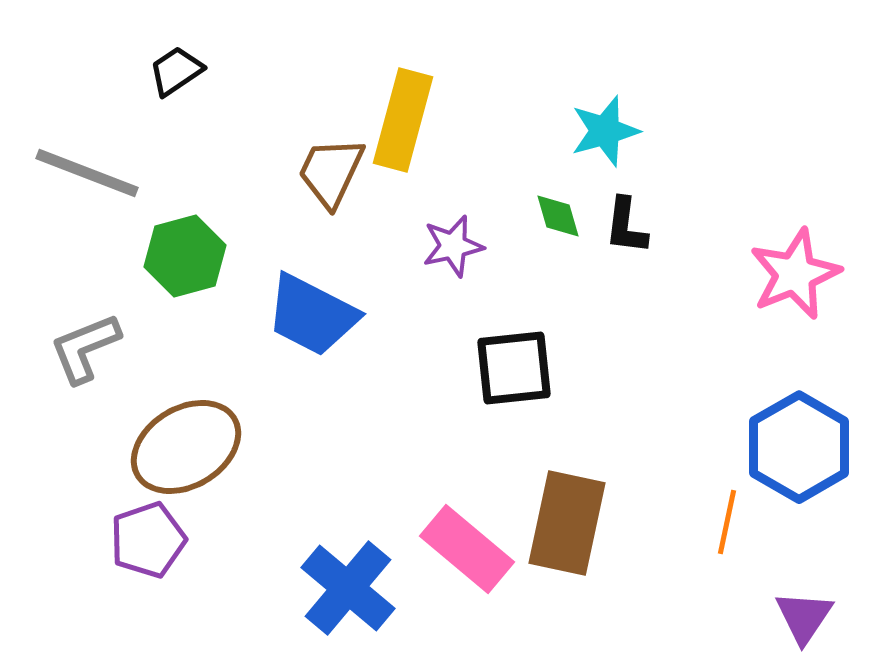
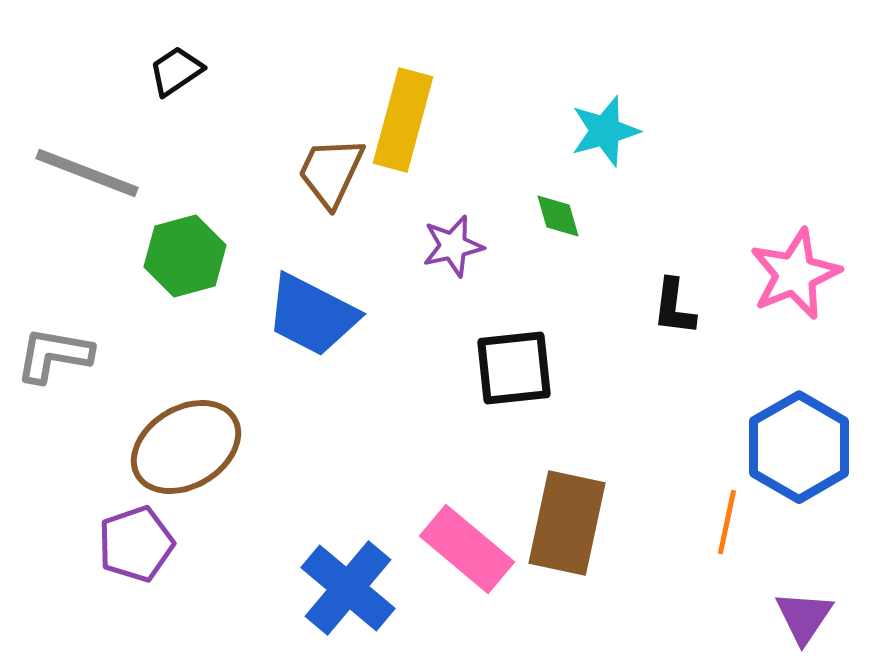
black L-shape: moved 48 px right, 81 px down
gray L-shape: moved 31 px left, 7 px down; rotated 32 degrees clockwise
purple pentagon: moved 12 px left, 4 px down
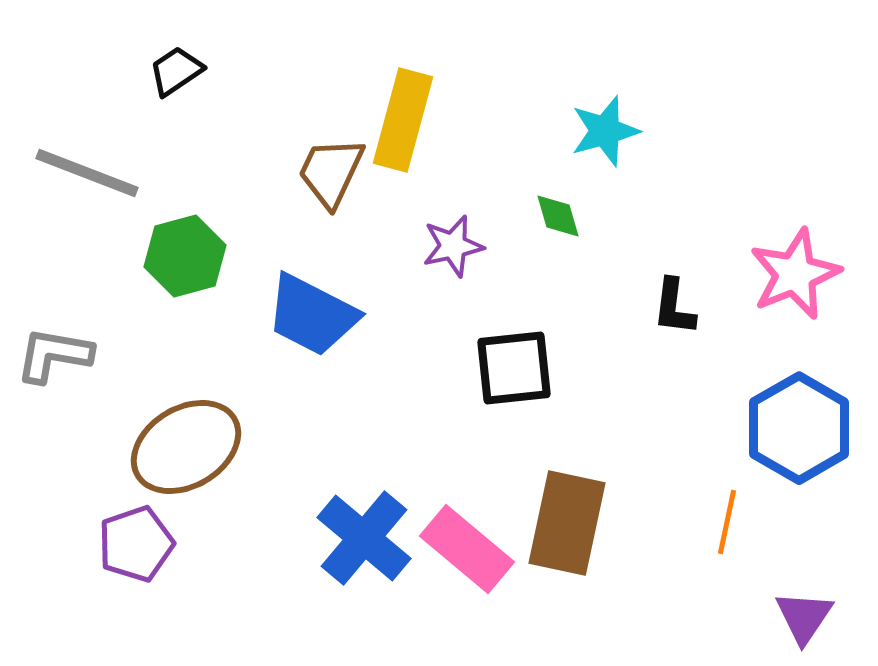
blue hexagon: moved 19 px up
blue cross: moved 16 px right, 50 px up
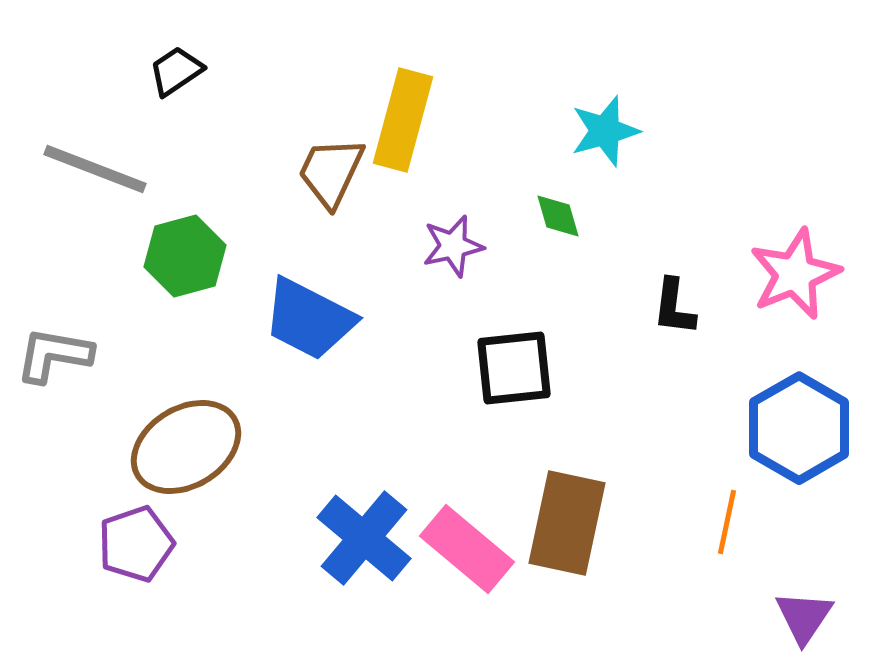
gray line: moved 8 px right, 4 px up
blue trapezoid: moved 3 px left, 4 px down
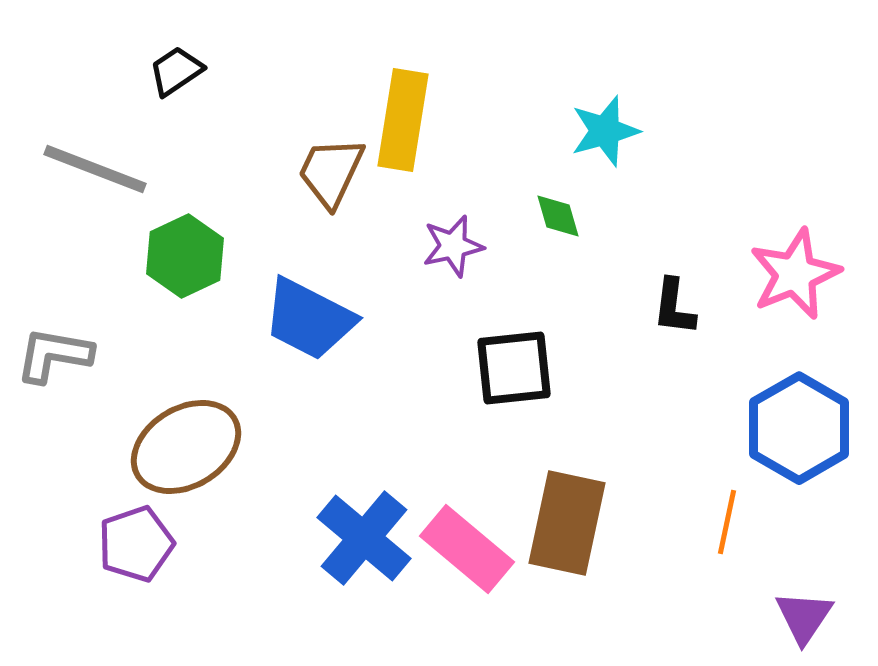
yellow rectangle: rotated 6 degrees counterclockwise
green hexagon: rotated 10 degrees counterclockwise
